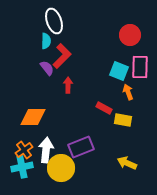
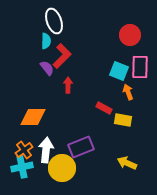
yellow circle: moved 1 px right
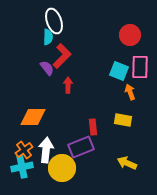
cyan semicircle: moved 2 px right, 4 px up
orange arrow: moved 2 px right
red rectangle: moved 11 px left, 19 px down; rotated 56 degrees clockwise
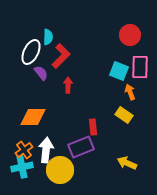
white ellipse: moved 23 px left, 31 px down; rotated 45 degrees clockwise
red L-shape: moved 1 px left
purple semicircle: moved 6 px left, 5 px down
yellow rectangle: moved 1 px right, 5 px up; rotated 24 degrees clockwise
yellow circle: moved 2 px left, 2 px down
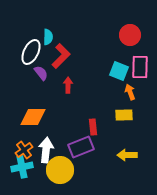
yellow rectangle: rotated 36 degrees counterclockwise
yellow arrow: moved 8 px up; rotated 24 degrees counterclockwise
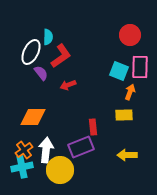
red L-shape: rotated 10 degrees clockwise
red arrow: rotated 112 degrees counterclockwise
orange arrow: rotated 42 degrees clockwise
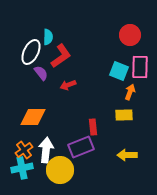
cyan cross: moved 1 px down
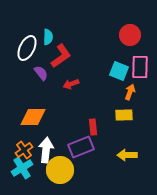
white ellipse: moved 4 px left, 4 px up
red arrow: moved 3 px right, 1 px up
cyan cross: rotated 20 degrees counterclockwise
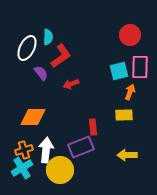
cyan square: rotated 36 degrees counterclockwise
orange cross: rotated 18 degrees clockwise
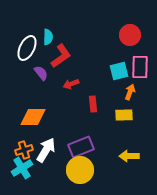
red rectangle: moved 23 px up
white arrow: rotated 25 degrees clockwise
yellow arrow: moved 2 px right, 1 px down
yellow circle: moved 20 px right
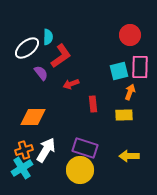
white ellipse: rotated 25 degrees clockwise
purple rectangle: moved 4 px right, 1 px down; rotated 40 degrees clockwise
